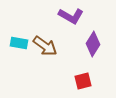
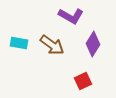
brown arrow: moved 7 px right, 1 px up
red square: rotated 12 degrees counterclockwise
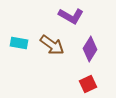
purple diamond: moved 3 px left, 5 px down
red square: moved 5 px right, 3 px down
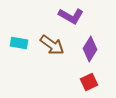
red square: moved 1 px right, 2 px up
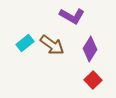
purple L-shape: moved 1 px right
cyan rectangle: moved 6 px right; rotated 48 degrees counterclockwise
red square: moved 4 px right, 2 px up; rotated 18 degrees counterclockwise
